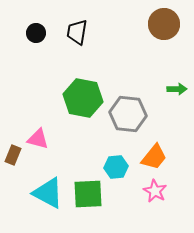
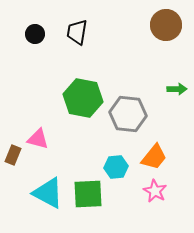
brown circle: moved 2 px right, 1 px down
black circle: moved 1 px left, 1 px down
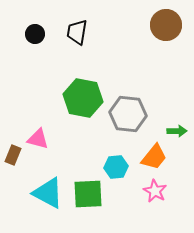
green arrow: moved 42 px down
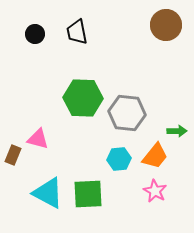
black trapezoid: rotated 20 degrees counterclockwise
green hexagon: rotated 9 degrees counterclockwise
gray hexagon: moved 1 px left, 1 px up
orange trapezoid: moved 1 px right, 1 px up
cyan hexagon: moved 3 px right, 8 px up
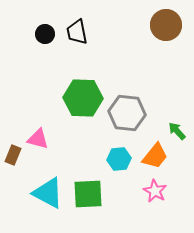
black circle: moved 10 px right
green arrow: rotated 132 degrees counterclockwise
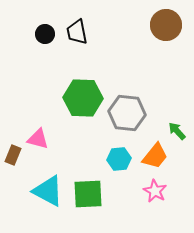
cyan triangle: moved 2 px up
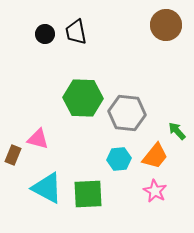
black trapezoid: moved 1 px left
cyan triangle: moved 1 px left, 3 px up
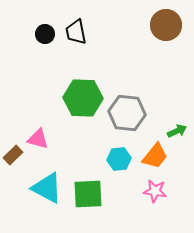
green arrow: rotated 108 degrees clockwise
brown rectangle: rotated 24 degrees clockwise
pink star: rotated 20 degrees counterclockwise
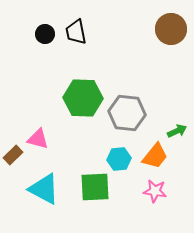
brown circle: moved 5 px right, 4 px down
cyan triangle: moved 3 px left, 1 px down
green square: moved 7 px right, 7 px up
